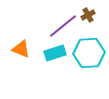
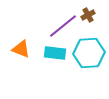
cyan rectangle: rotated 25 degrees clockwise
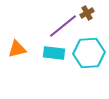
brown cross: moved 1 px left, 2 px up
orange triangle: moved 4 px left; rotated 36 degrees counterclockwise
cyan rectangle: moved 1 px left
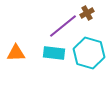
orange triangle: moved 1 px left, 4 px down; rotated 12 degrees clockwise
cyan hexagon: rotated 20 degrees clockwise
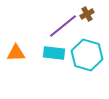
brown cross: moved 1 px down
cyan hexagon: moved 2 px left, 2 px down
